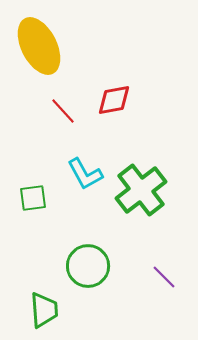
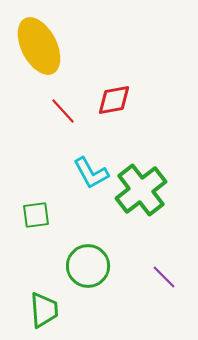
cyan L-shape: moved 6 px right, 1 px up
green square: moved 3 px right, 17 px down
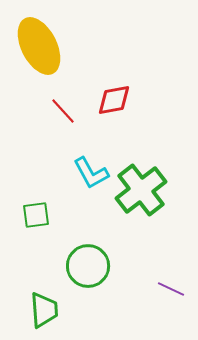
purple line: moved 7 px right, 12 px down; rotated 20 degrees counterclockwise
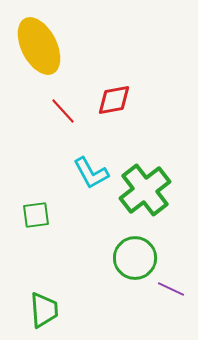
green cross: moved 4 px right
green circle: moved 47 px right, 8 px up
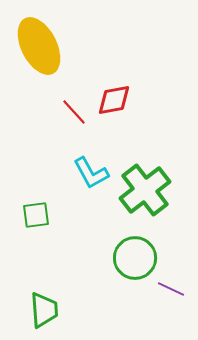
red line: moved 11 px right, 1 px down
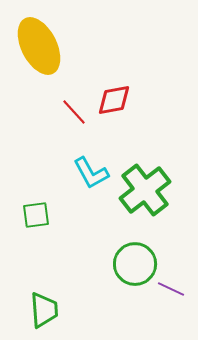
green circle: moved 6 px down
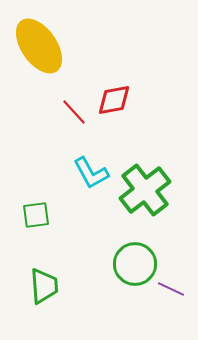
yellow ellipse: rotated 8 degrees counterclockwise
green trapezoid: moved 24 px up
